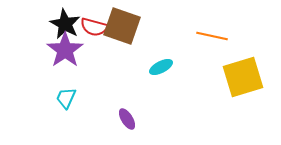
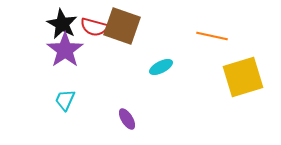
black star: moved 3 px left
cyan trapezoid: moved 1 px left, 2 px down
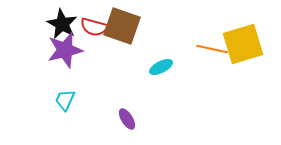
orange line: moved 13 px down
purple star: rotated 21 degrees clockwise
yellow square: moved 33 px up
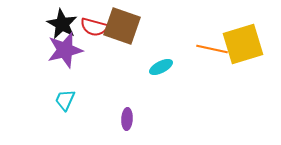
purple ellipse: rotated 35 degrees clockwise
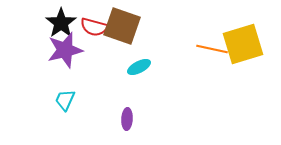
black star: moved 1 px left, 1 px up; rotated 8 degrees clockwise
cyan ellipse: moved 22 px left
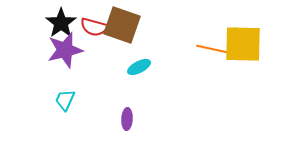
brown square: moved 1 px up
yellow square: rotated 18 degrees clockwise
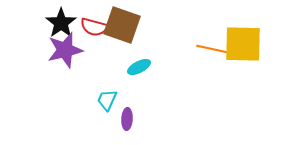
cyan trapezoid: moved 42 px right
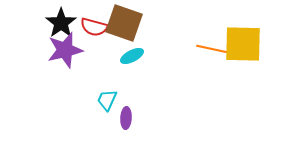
brown square: moved 2 px right, 2 px up
cyan ellipse: moved 7 px left, 11 px up
purple ellipse: moved 1 px left, 1 px up
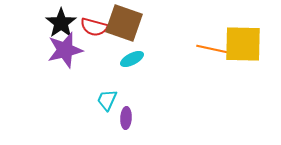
cyan ellipse: moved 3 px down
